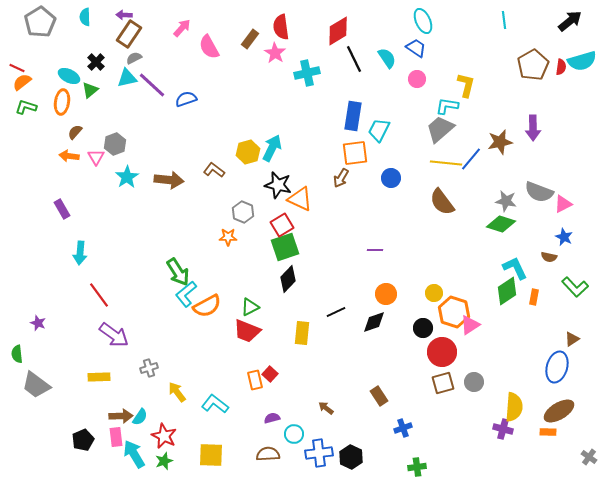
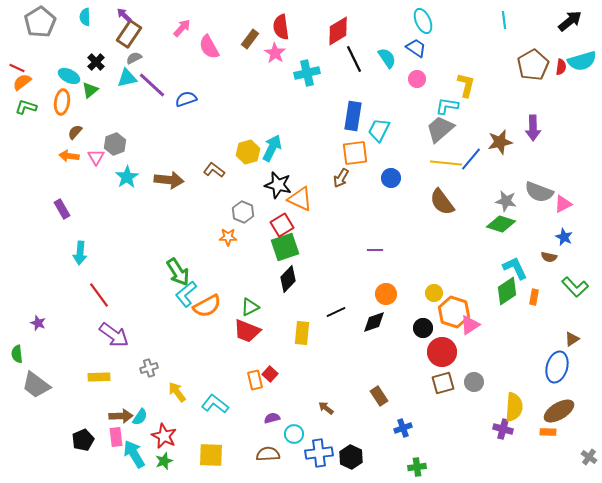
purple arrow at (124, 15): rotated 42 degrees clockwise
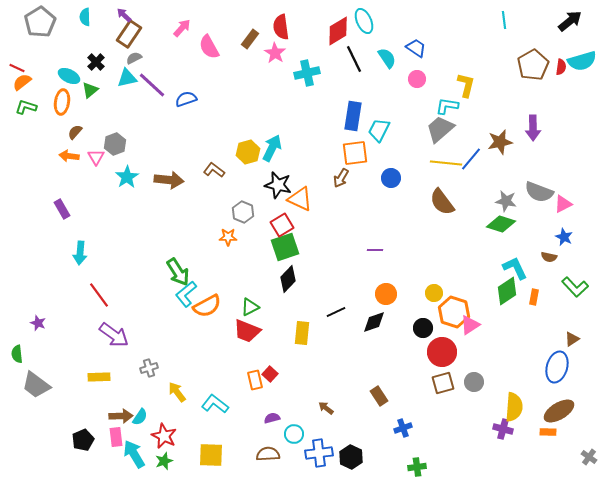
cyan ellipse at (423, 21): moved 59 px left
